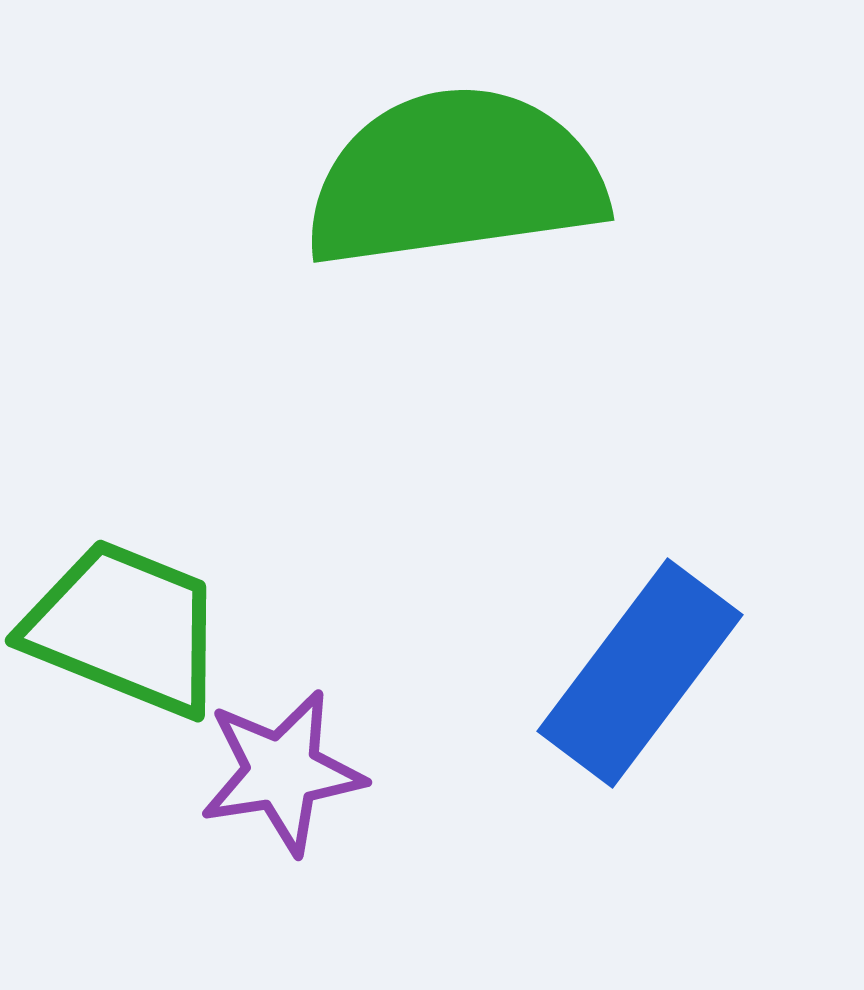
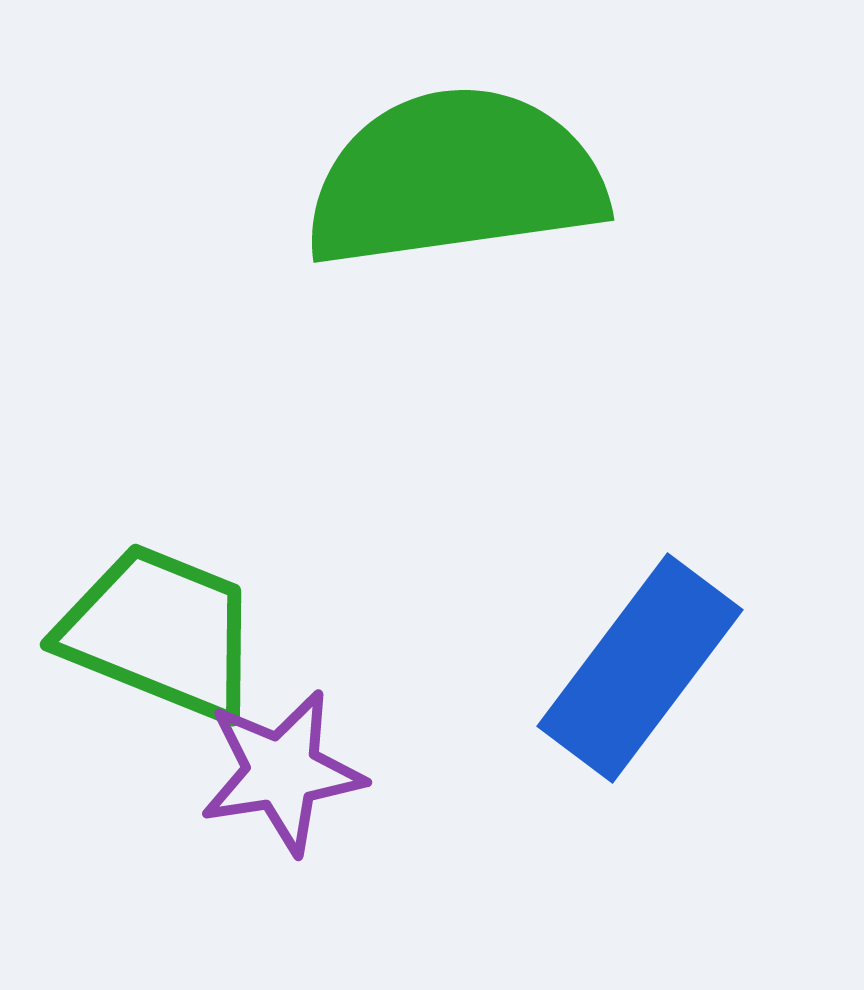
green trapezoid: moved 35 px right, 4 px down
blue rectangle: moved 5 px up
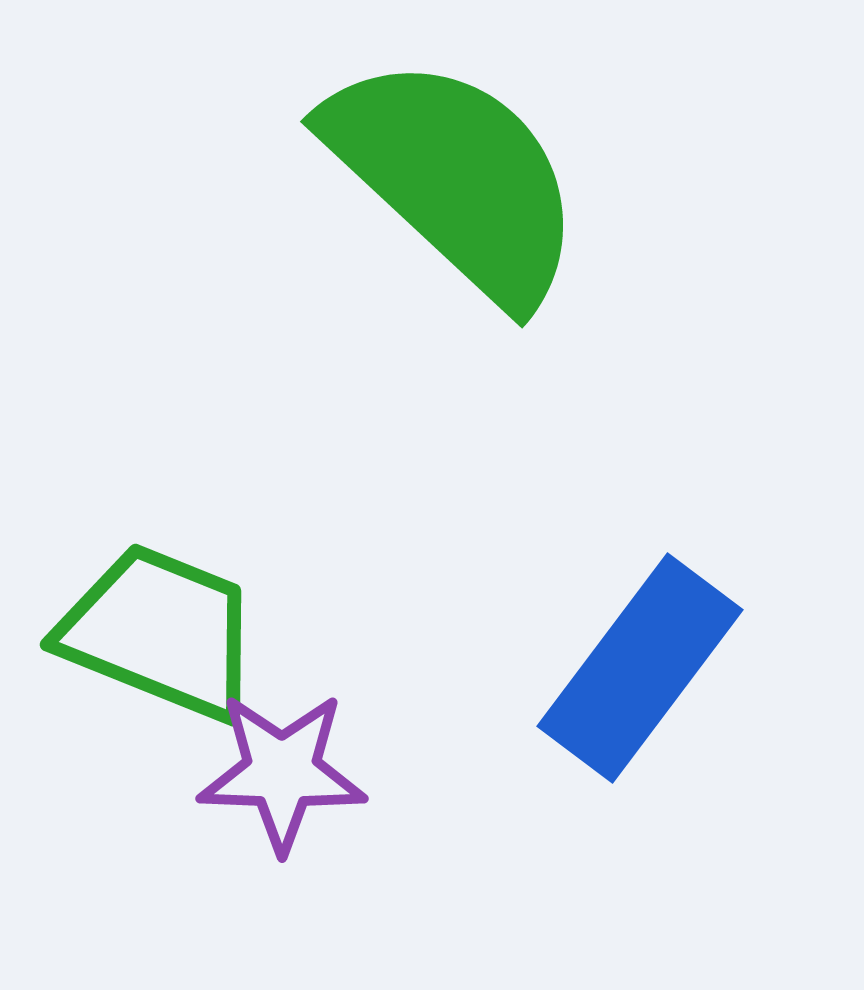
green semicircle: rotated 51 degrees clockwise
purple star: rotated 11 degrees clockwise
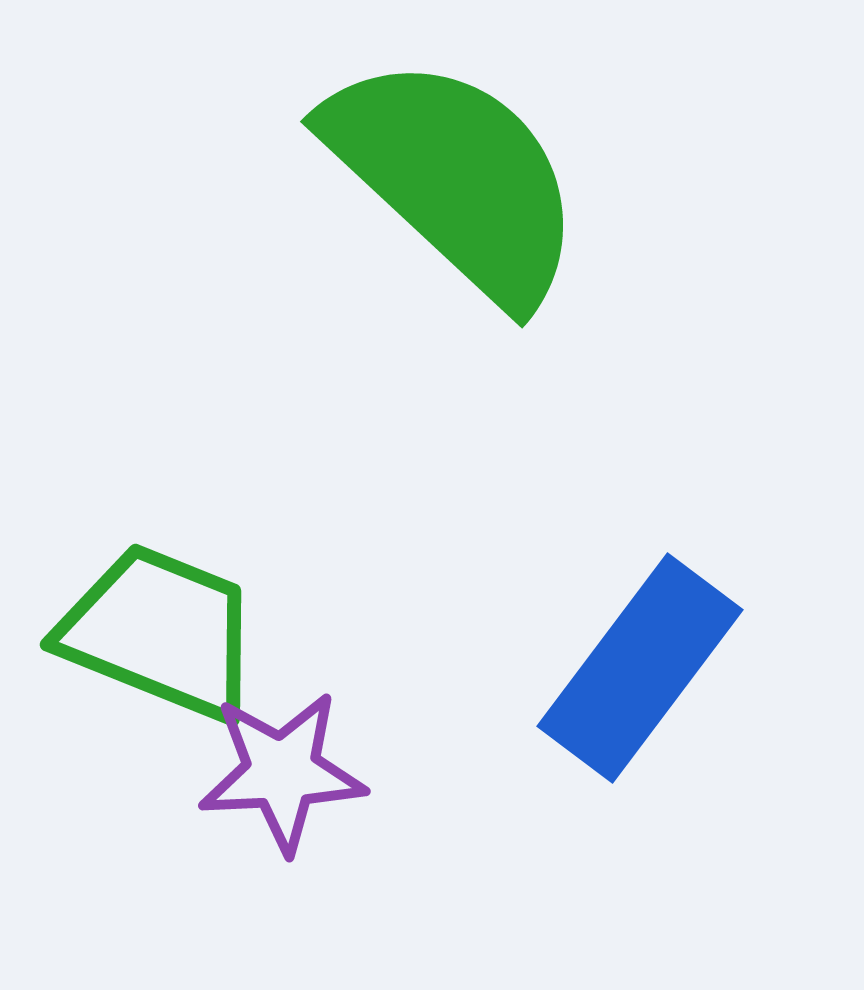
purple star: rotated 5 degrees counterclockwise
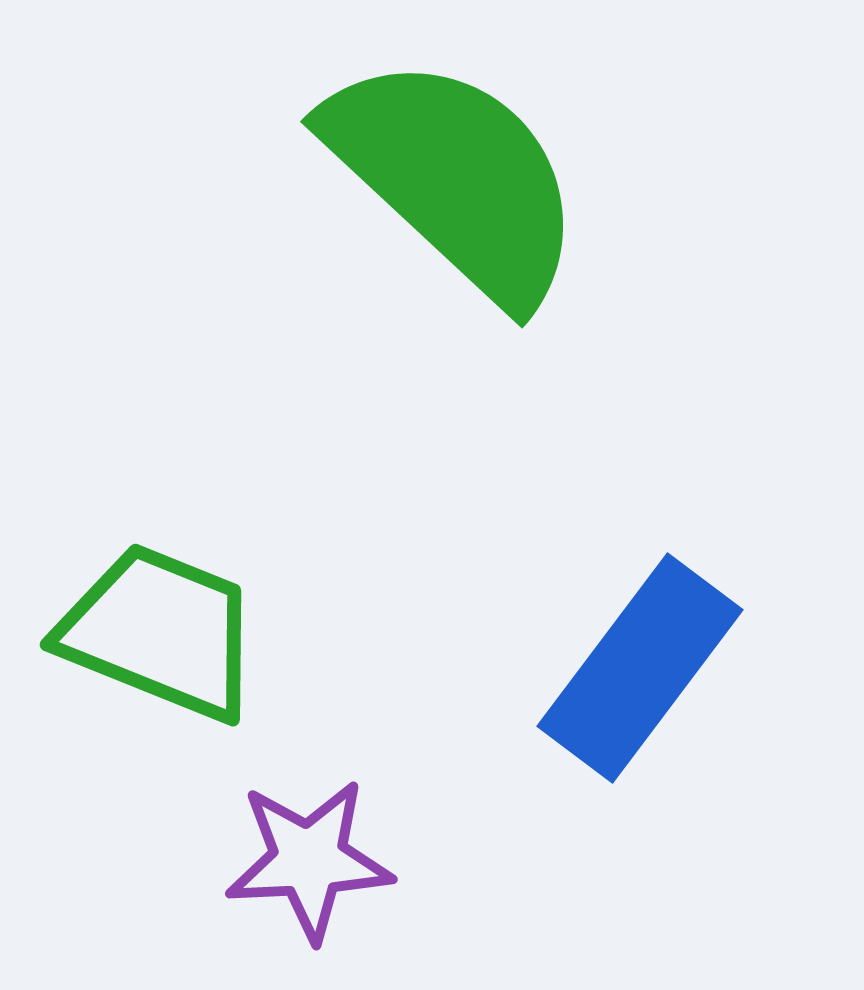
purple star: moved 27 px right, 88 px down
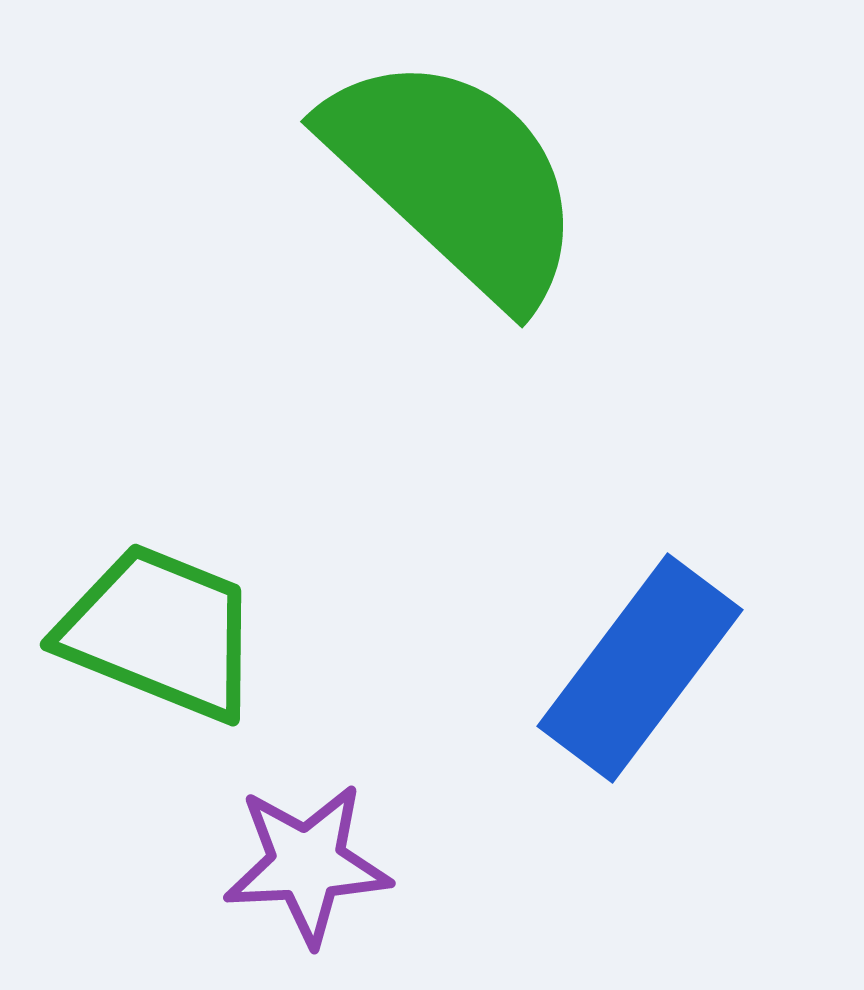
purple star: moved 2 px left, 4 px down
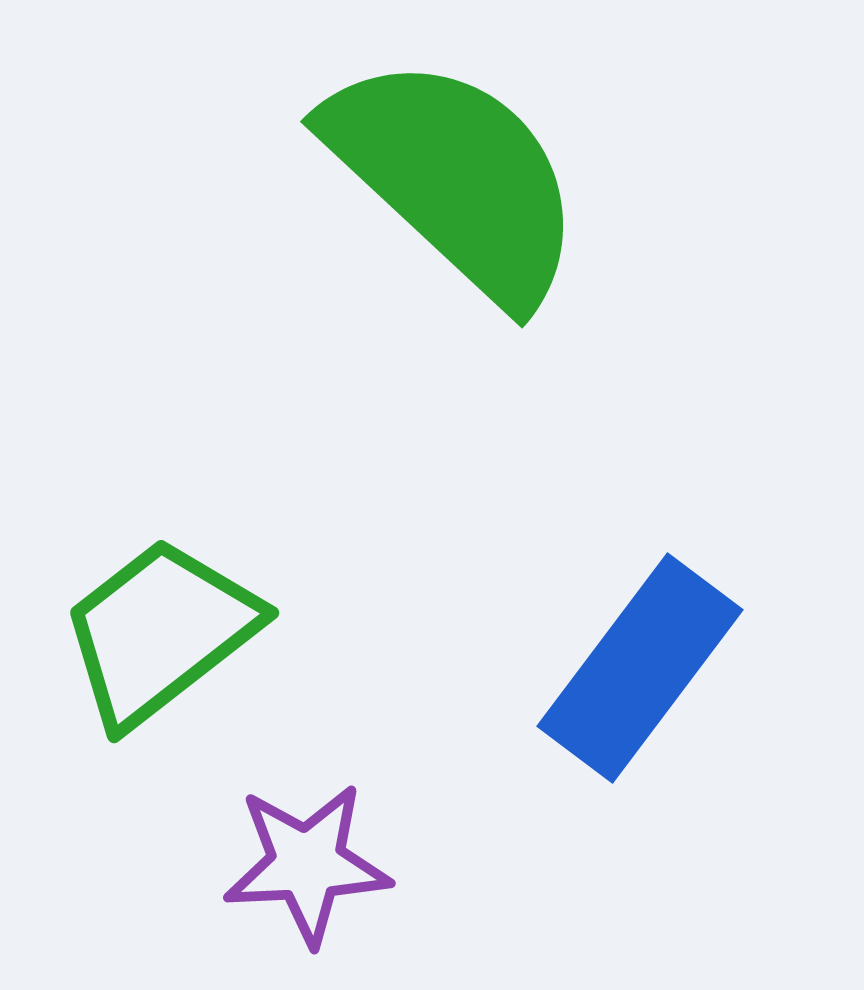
green trapezoid: rotated 60 degrees counterclockwise
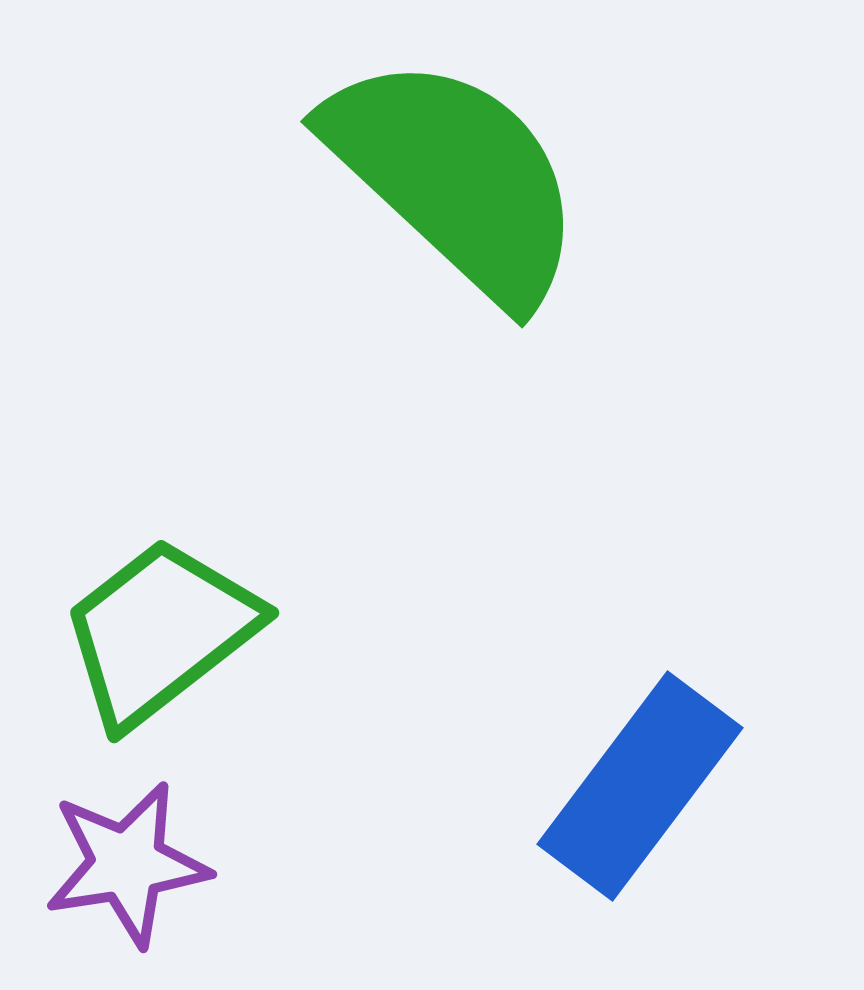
blue rectangle: moved 118 px down
purple star: moved 180 px left; rotated 6 degrees counterclockwise
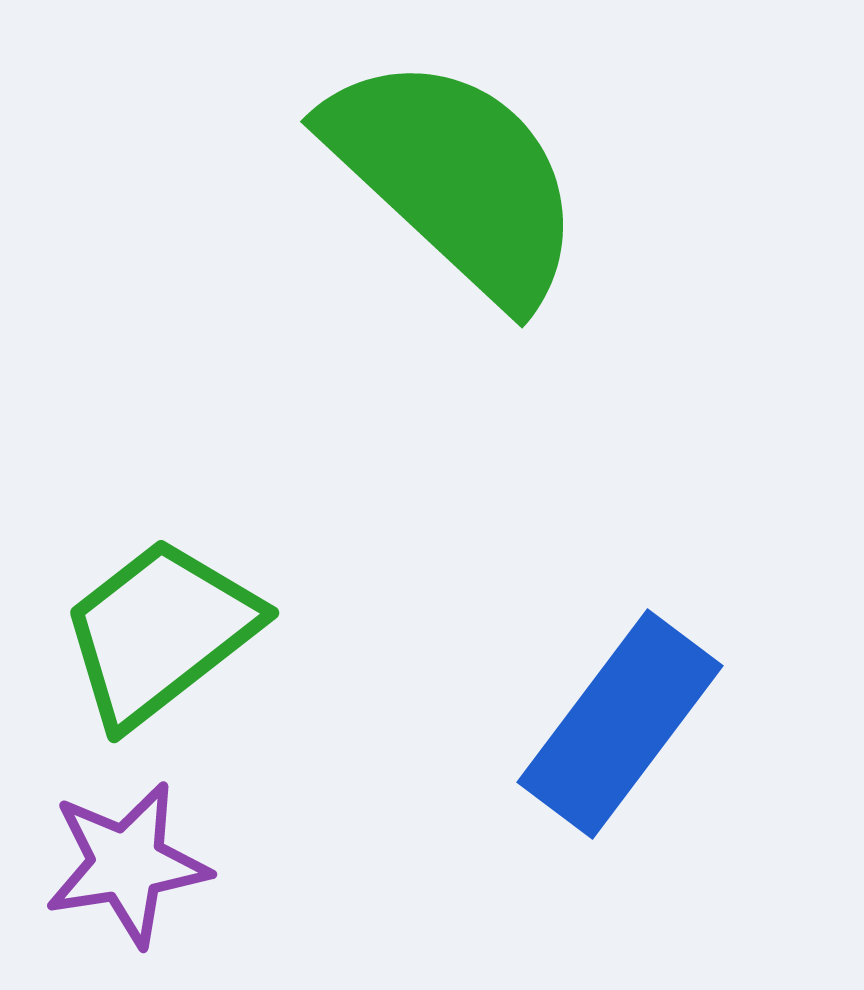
blue rectangle: moved 20 px left, 62 px up
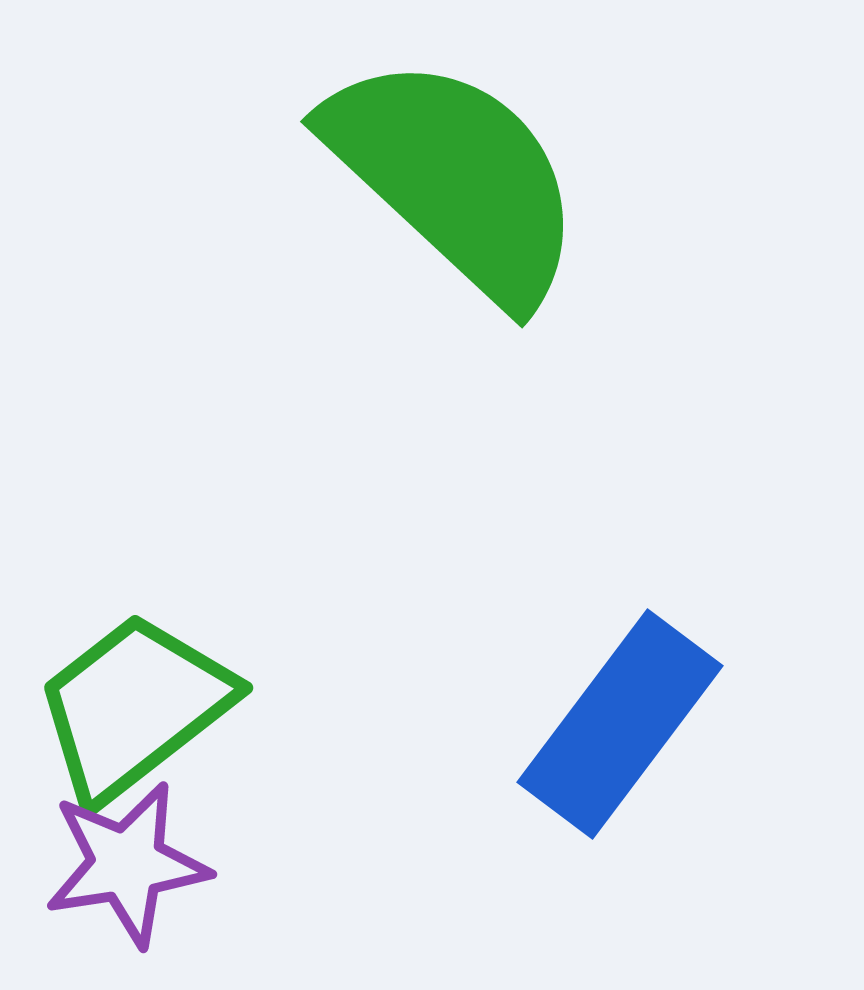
green trapezoid: moved 26 px left, 75 px down
